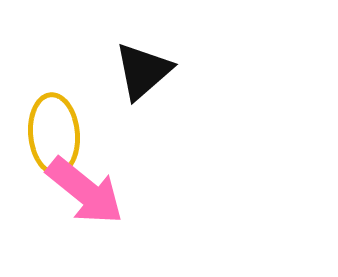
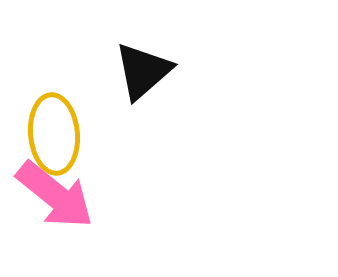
pink arrow: moved 30 px left, 4 px down
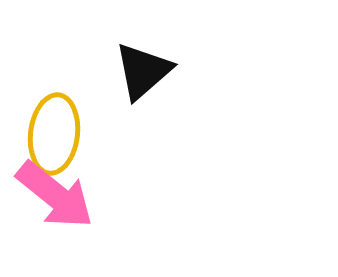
yellow ellipse: rotated 12 degrees clockwise
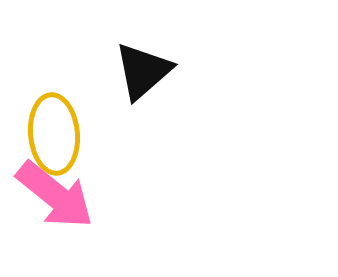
yellow ellipse: rotated 12 degrees counterclockwise
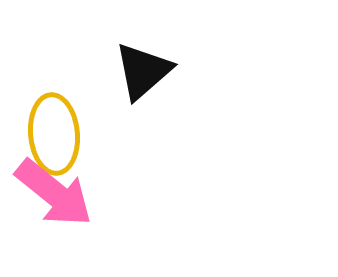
pink arrow: moved 1 px left, 2 px up
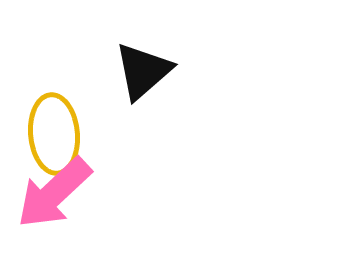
pink arrow: rotated 98 degrees clockwise
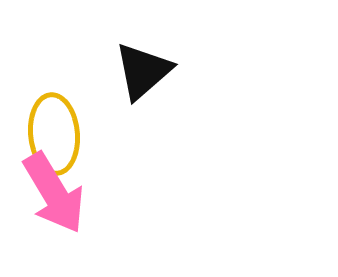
pink arrow: rotated 78 degrees counterclockwise
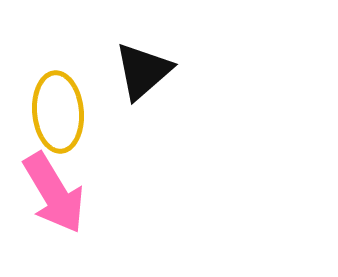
yellow ellipse: moved 4 px right, 22 px up
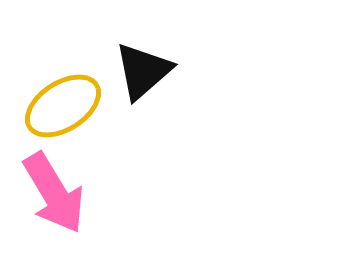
yellow ellipse: moved 5 px right, 6 px up; rotated 62 degrees clockwise
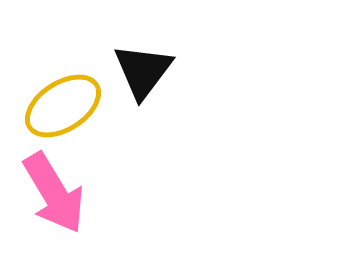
black triangle: rotated 12 degrees counterclockwise
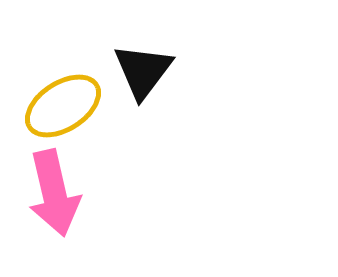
pink arrow: rotated 18 degrees clockwise
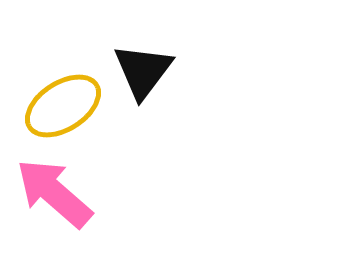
pink arrow: rotated 144 degrees clockwise
